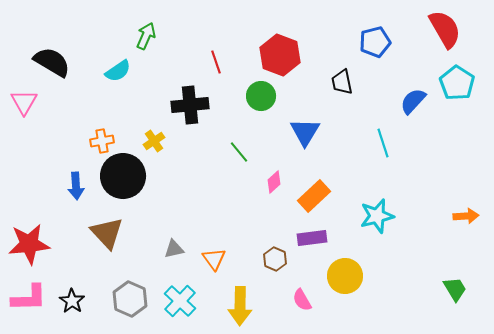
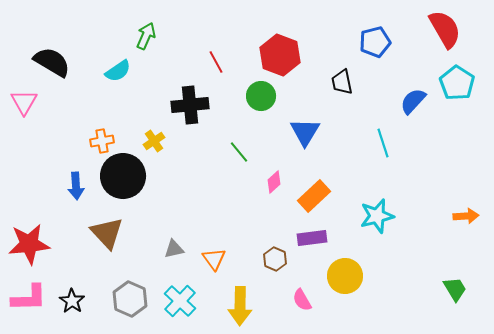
red line: rotated 10 degrees counterclockwise
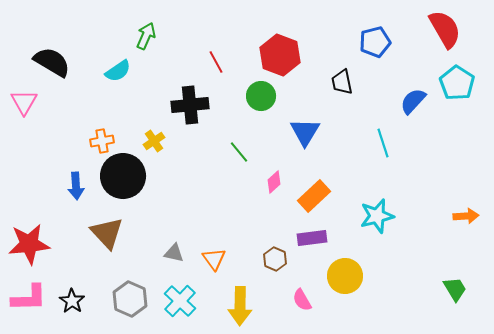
gray triangle: moved 4 px down; rotated 25 degrees clockwise
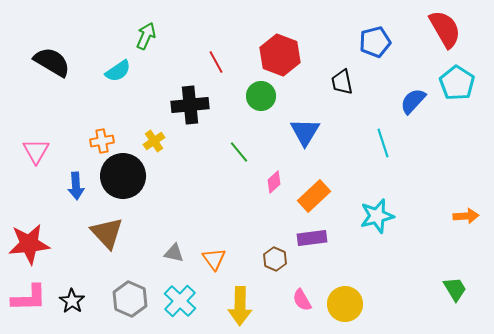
pink triangle: moved 12 px right, 49 px down
yellow circle: moved 28 px down
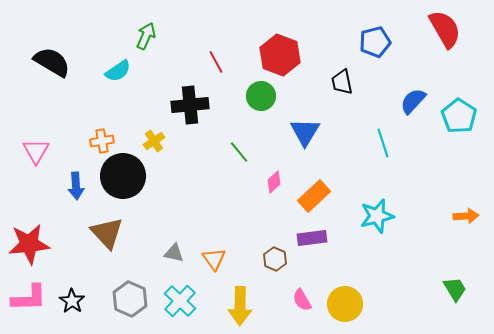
cyan pentagon: moved 2 px right, 33 px down
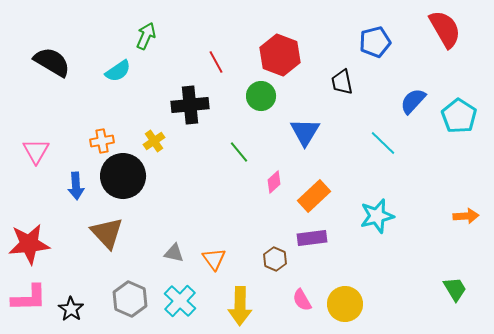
cyan line: rotated 28 degrees counterclockwise
black star: moved 1 px left, 8 px down
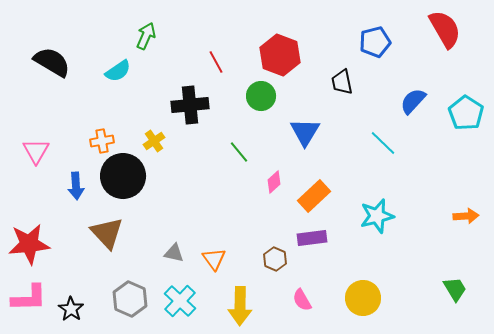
cyan pentagon: moved 7 px right, 3 px up
yellow circle: moved 18 px right, 6 px up
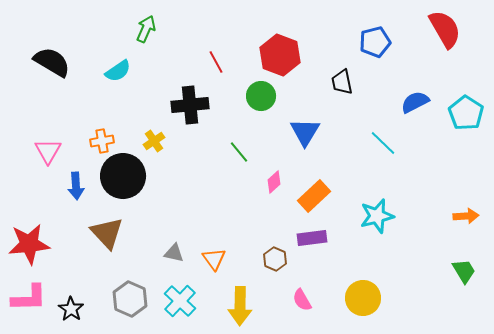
green arrow: moved 7 px up
blue semicircle: moved 2 px right, 1 px down; rotated 20 degrees clockwise
pink triangle: moved 12 px right
green trapezoid: moved 9 px right, 18 px up
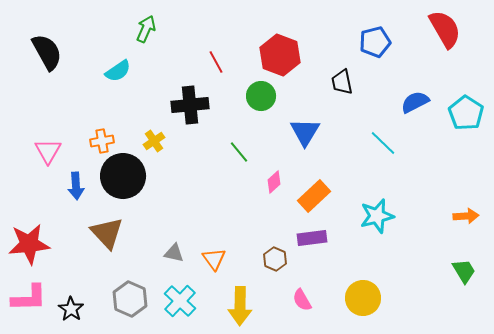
black semicircle: moved 5 px left, 10 px up; rotated 30 degrees clockwise
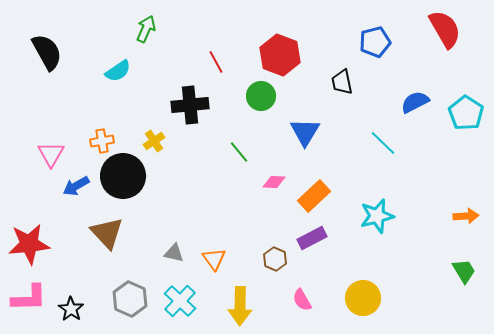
pink triangle: moved 3 px right, 3 px down
pink diamond: rotated 45 degrees clockwise
blue arrow: rotated 64 degrees clockwise
purple rectangle: rotated 20 degrees counterclockwise
